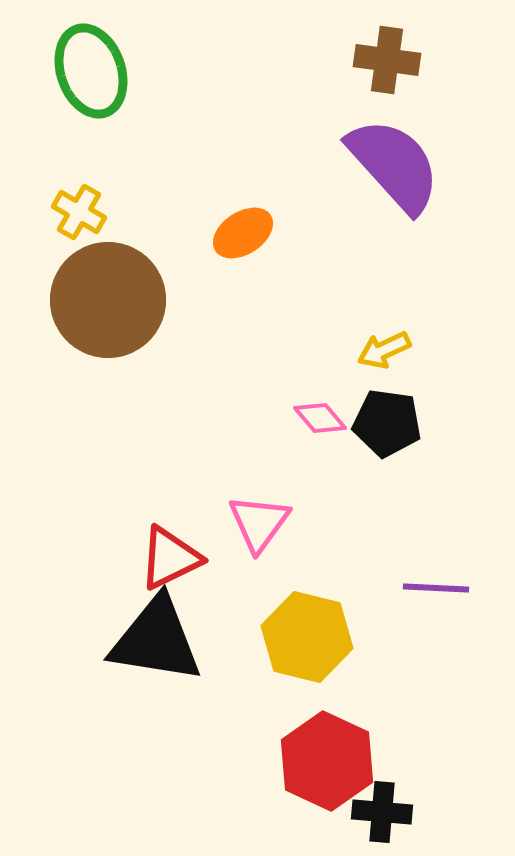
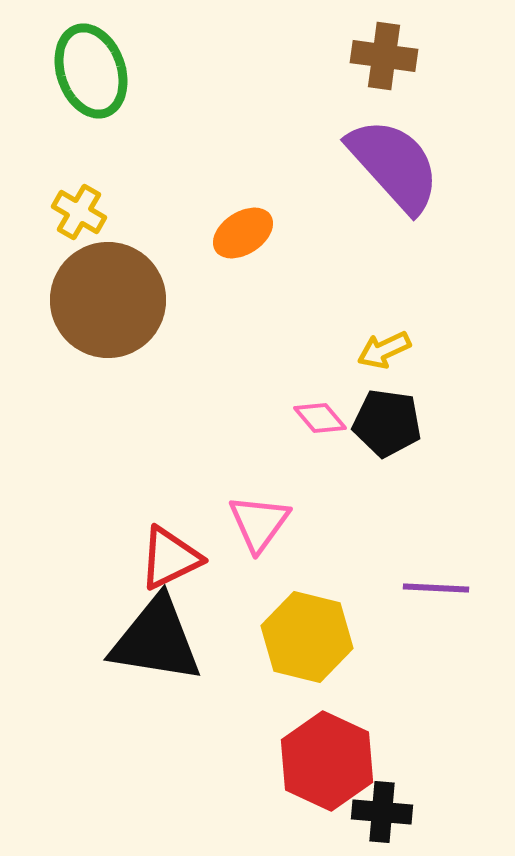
brown cross: moved 3 px left, 4 px up
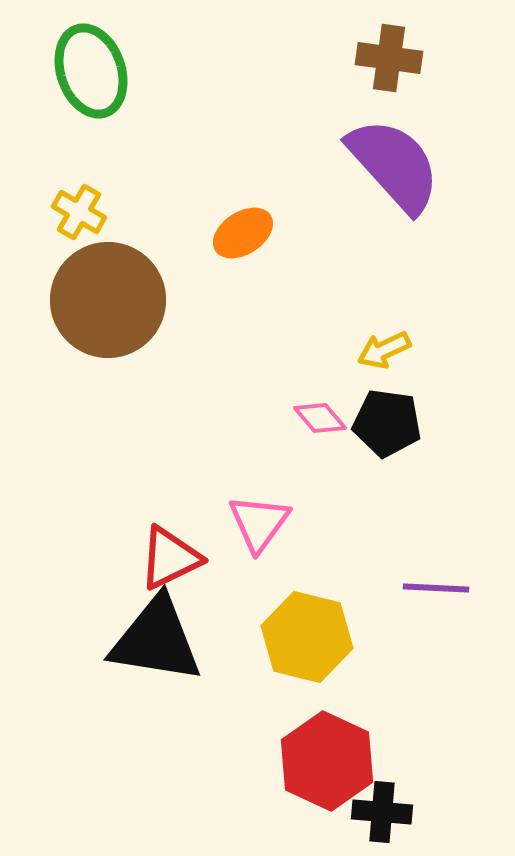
brown cross: moved 5 px right, 2 px down
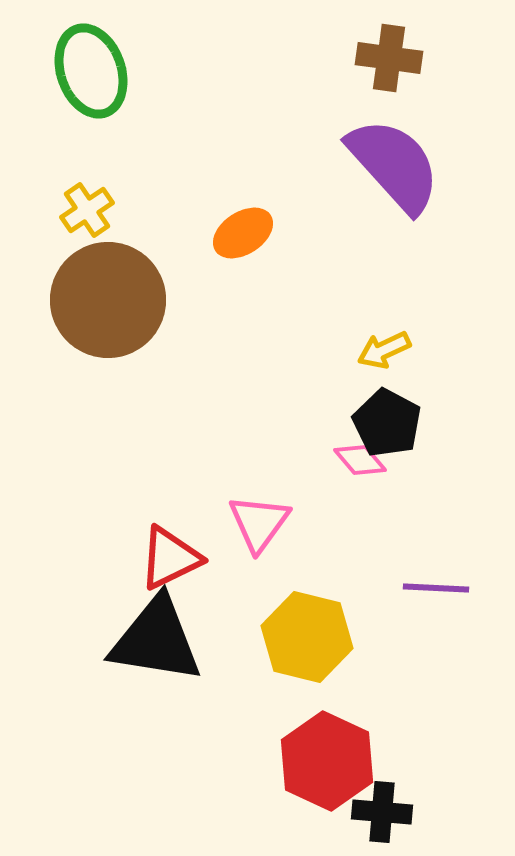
yellow cross: moved 8 px right, 2 px up; rotated 26 degrees clockwise
pink diamond: moved 40 px right, 42 px down
black pentagon: rotated 20 degrees clockwise
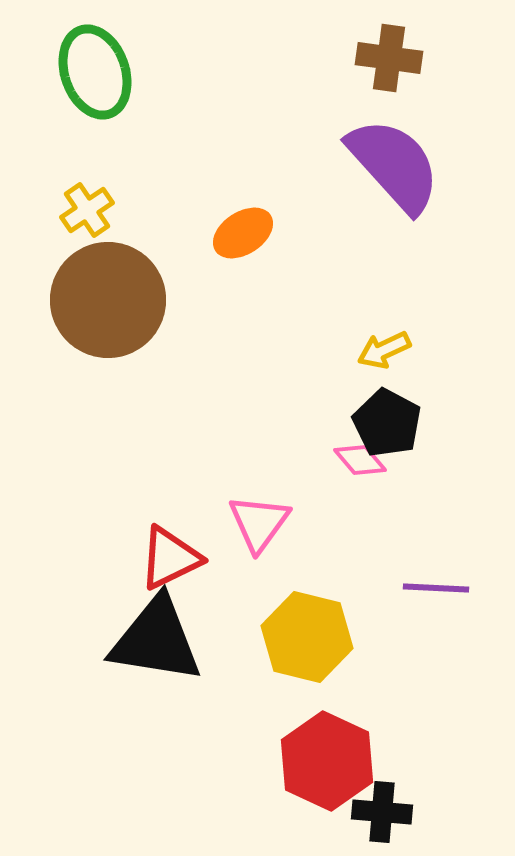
green ellipse: moved 4 px right, 1 px down
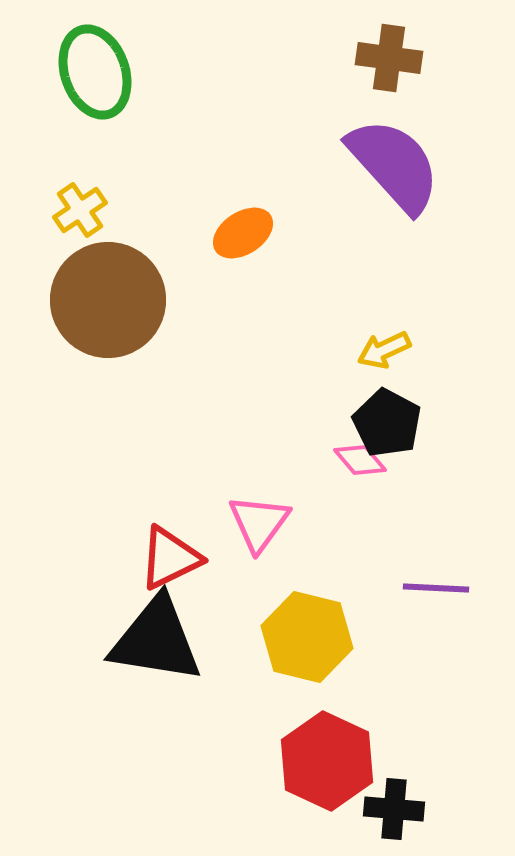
yellow cross: moved 7 px left
black cross: moved 12 px right, 3 px up
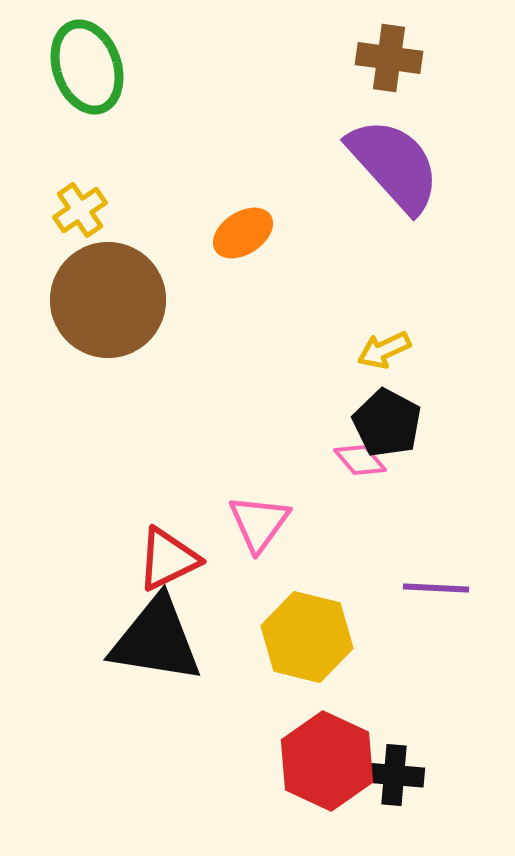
green ellipse: moved 8 px left, 5 px up
red triangle: moved 2 px left, 1 px down
black cross: moved 34 px up
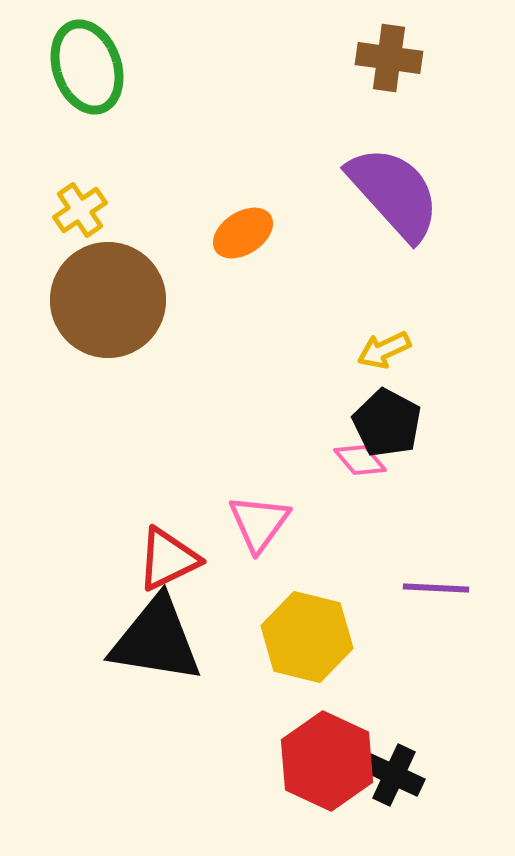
purple semicircle: moved 28 px down
black cross: rotated 20 degrees clockwise
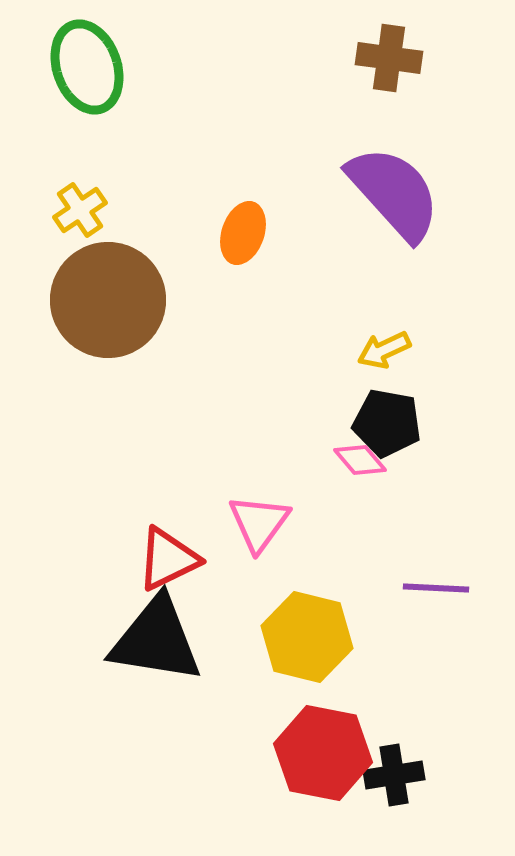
orange ellipse: rotated 38 degrees counterclockwise
black pentagon: rotated 18 degrees counterclockwise
red hexagon: moved 4 px left, 8 px up; rotated 14 degrees counterclockwise
black cross: rotated 34 degrees counterclockwise
